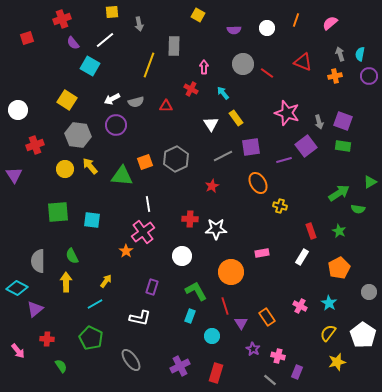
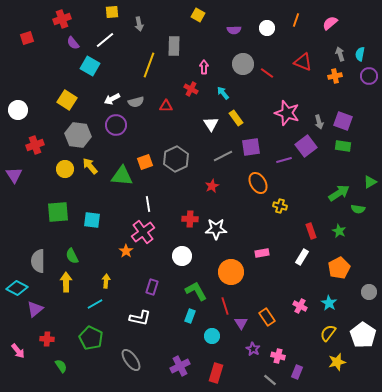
yellow arrow at (106, 281): rotated 32 degrees counterclockwise
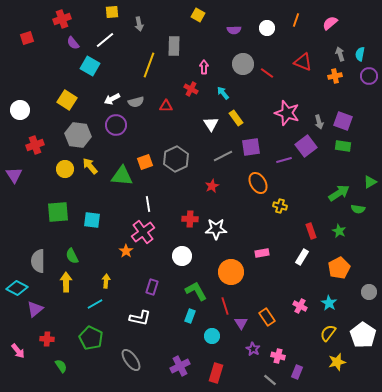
white circle at (18, 110): moved 2 px right
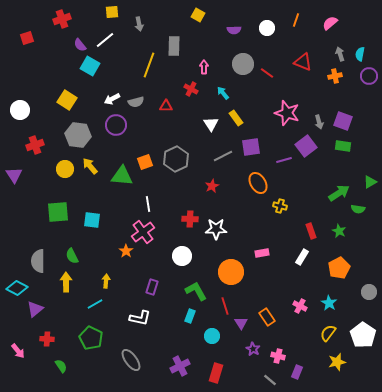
purple semicircle at (73, 43): moved 7 px right, 2 px down
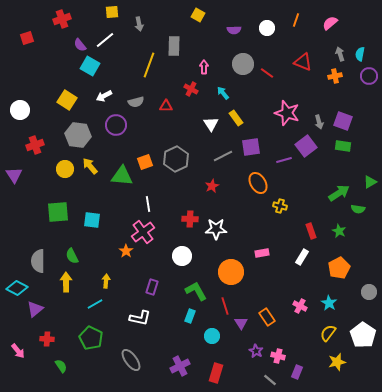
white arrow at (112, 99): moved 8 px left, 3 px up
purple star at (253, 349): moved 3 px right, 2 px down
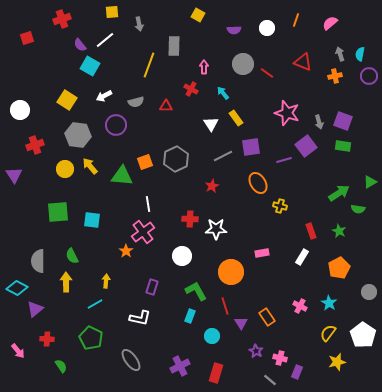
pink cross at (278, 356): moved 2 px right, 2 px down
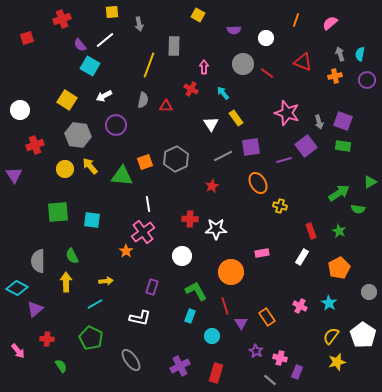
white circle at (267, 28): moved 1 px left, 10 px down
purple circle at (369, 76): moved 2 px left, 4 px down
gray semicircle at (136, 102): moved 7 px right, 2 px up; rotated 63 degrees counterclockwise
yellow arrow at (106, 281): rotated 80 degrees clockwise
yellow semicircle at (328, 333): moved 3 px right, 3 px down
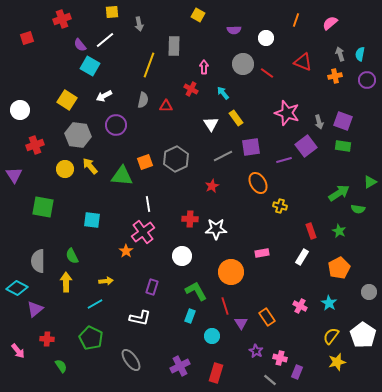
green square at (58, 212): moved 15 px left, 5 px up; rotated 15 degrees clockwise
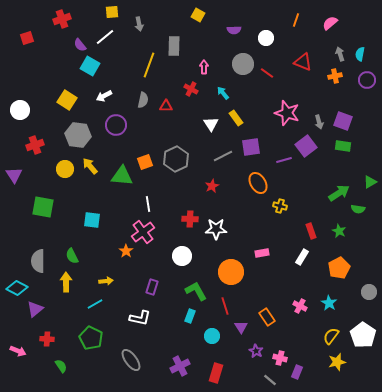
white line at (105, 40): moved 3 px up
purple triangle at (241, 323): moved 4 px down
pink arrow at (18, 351): rotated 28 degrees counterclockwise
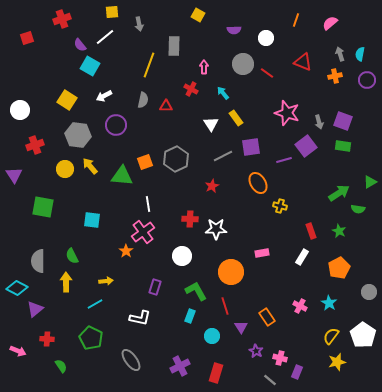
purple rectangle at (152, 287): moved 3 px right
